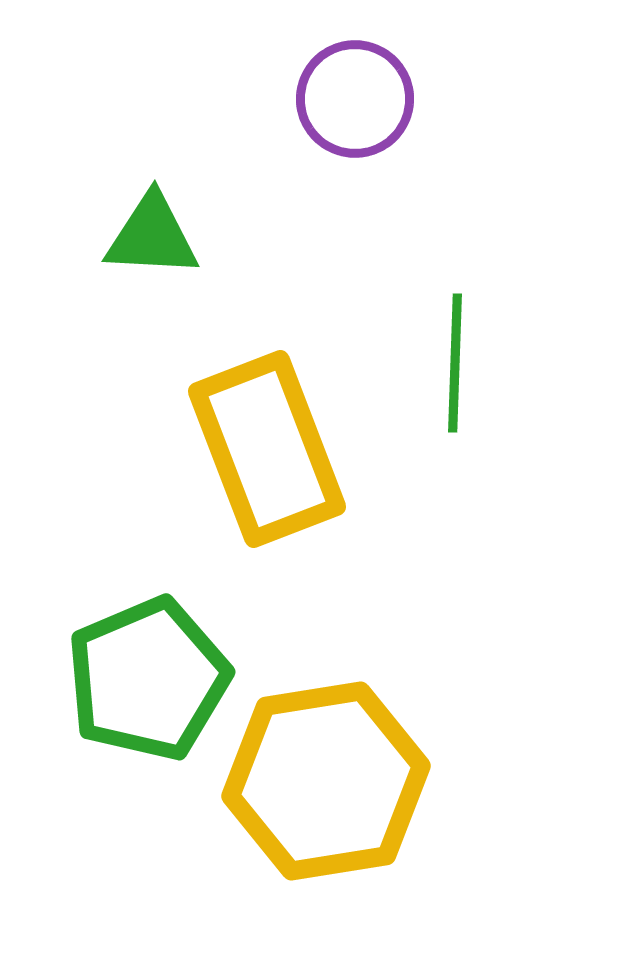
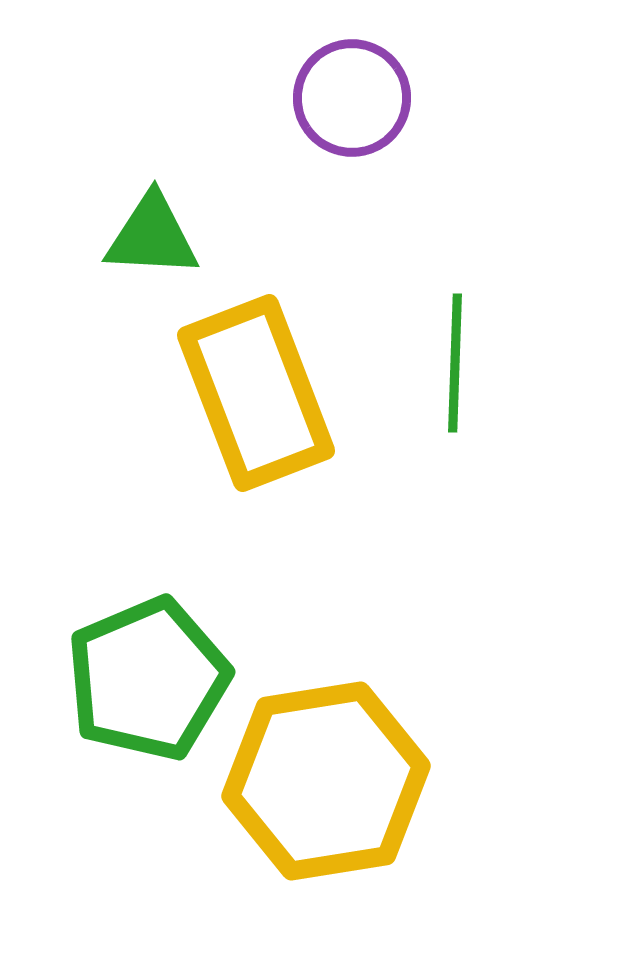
purple circle: moved 3 px left, 1 px up
yellow rectangle: moved 11 px left, 56 px up
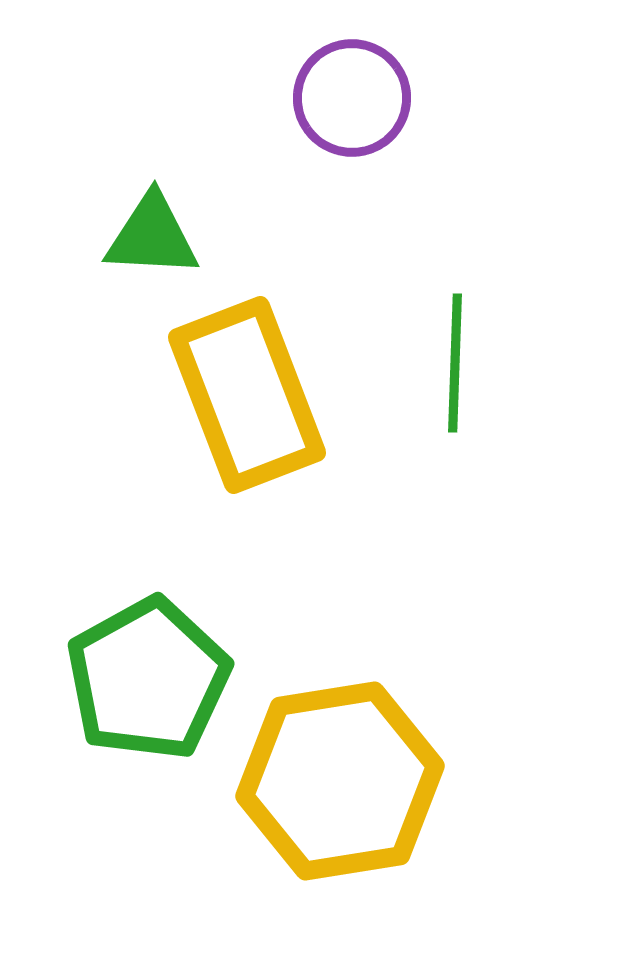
yellow rectangle: moved 9 px left, 2 px down
green pentagon: rotated 6 degrees counterclockwise
yellow hexagon: moved 14 px right
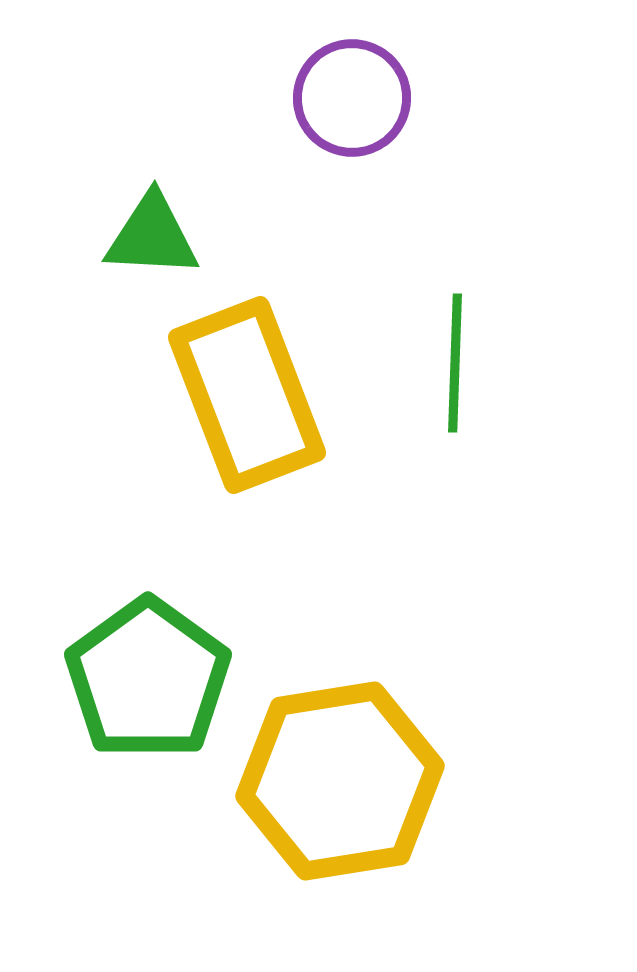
green pentagon: rotated 7 degrees counterclockwise
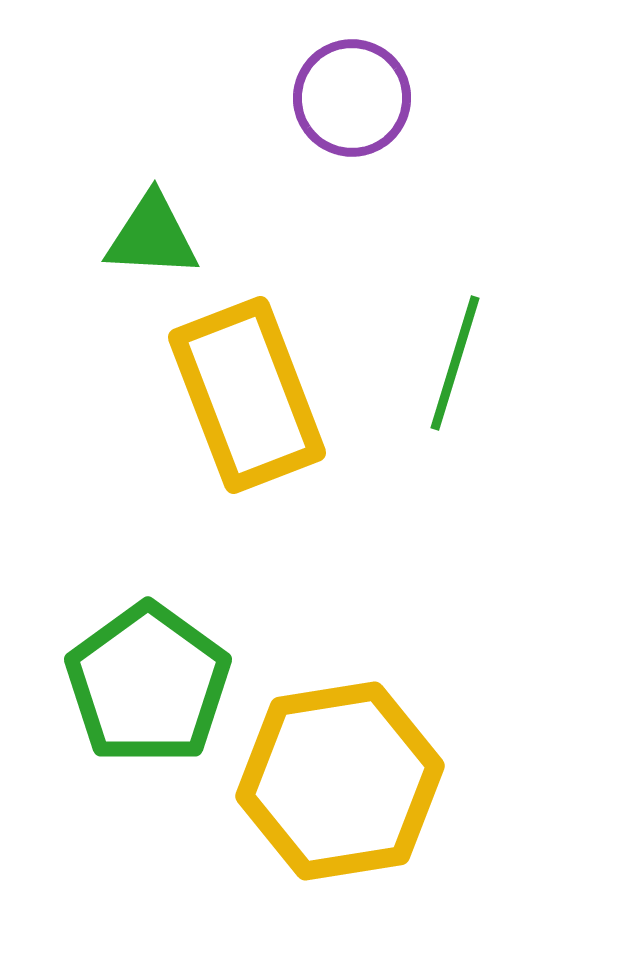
green line: rotated 15 degrees clockwise
green pentagon: moved 5 px down
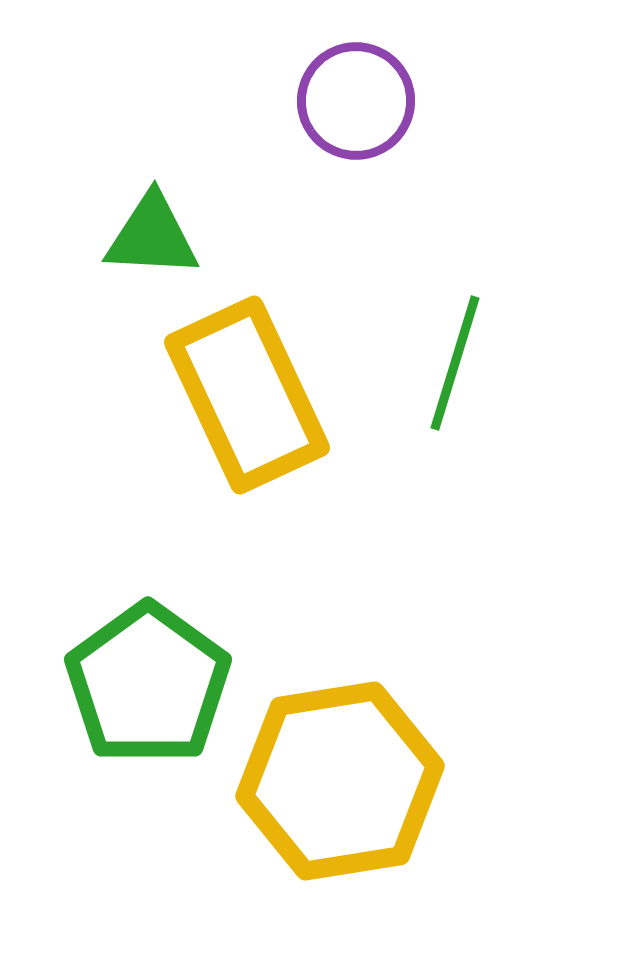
purple circle: moved 4 px right, 3 px down
yellow rectangle: rotated 4 degrees counterclockwise
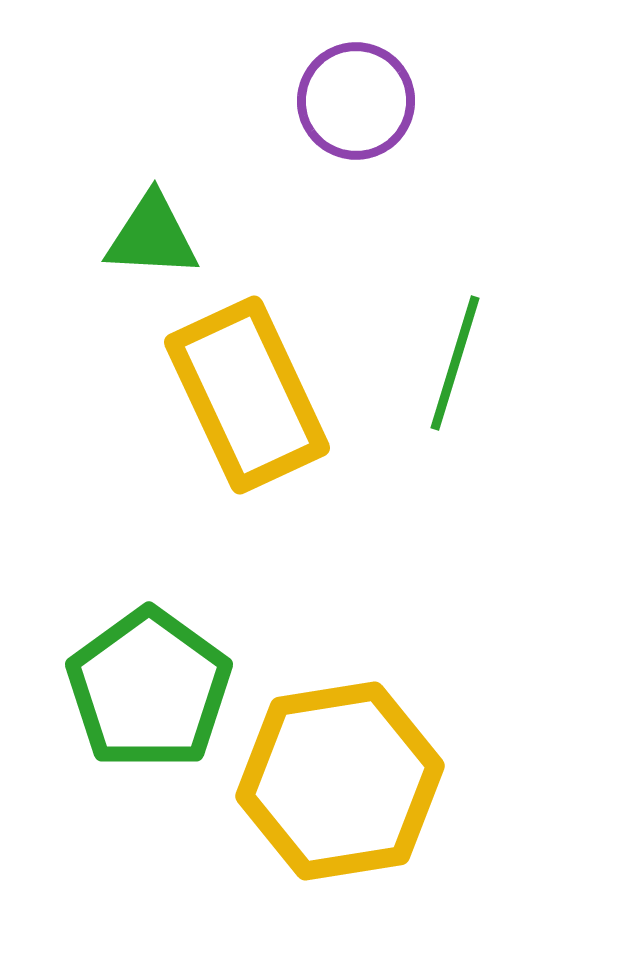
green pentagon: moved 1 px right, 5 px down
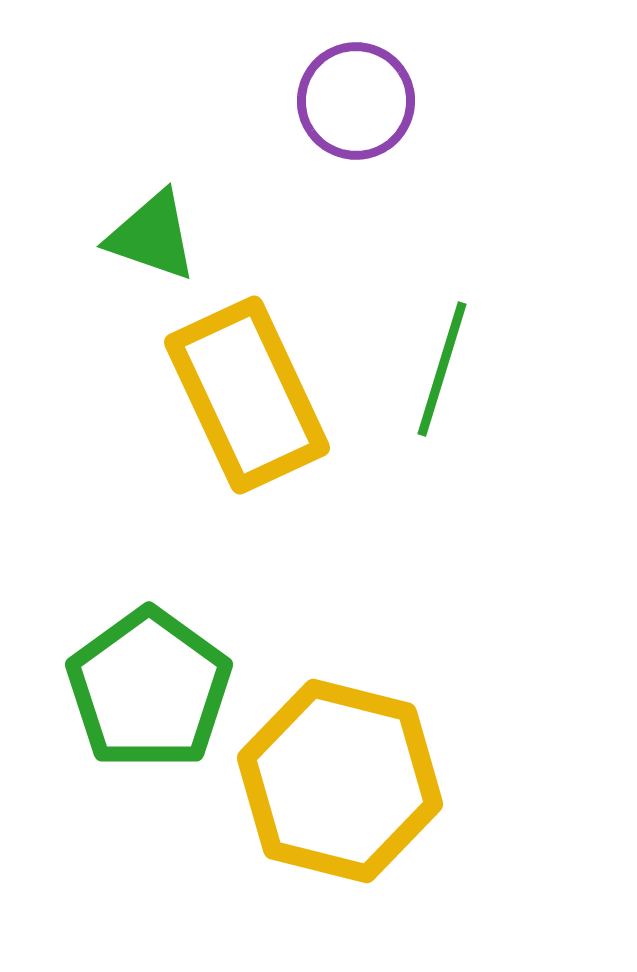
green triangle: rotated 16 degrees clockwise
green line: moved 13 px left, 6 px down
yellow hexagon: rotated 23 degrees clockwise
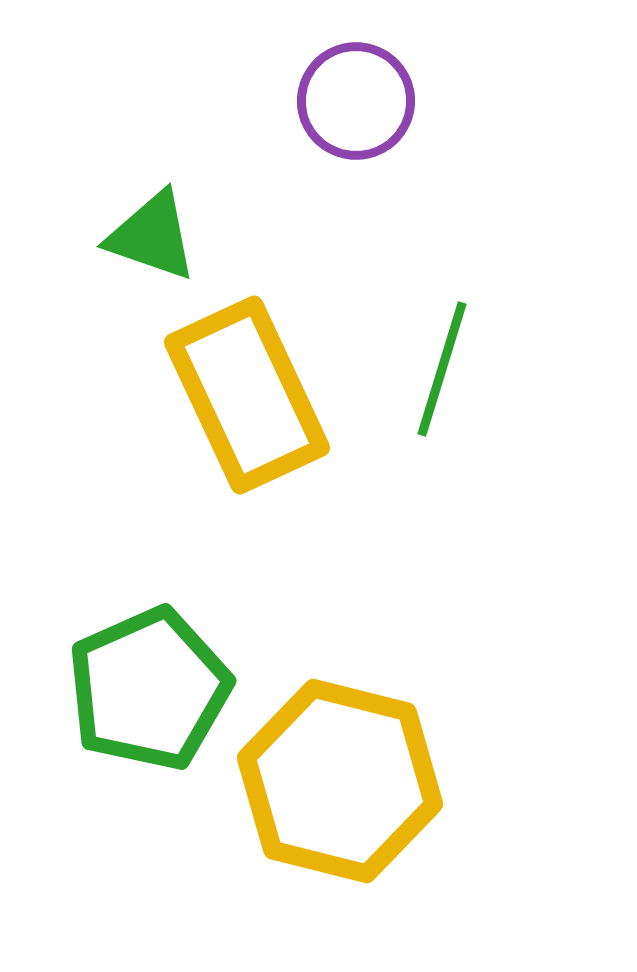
green pentagon: rotated 12 degrees clockwise
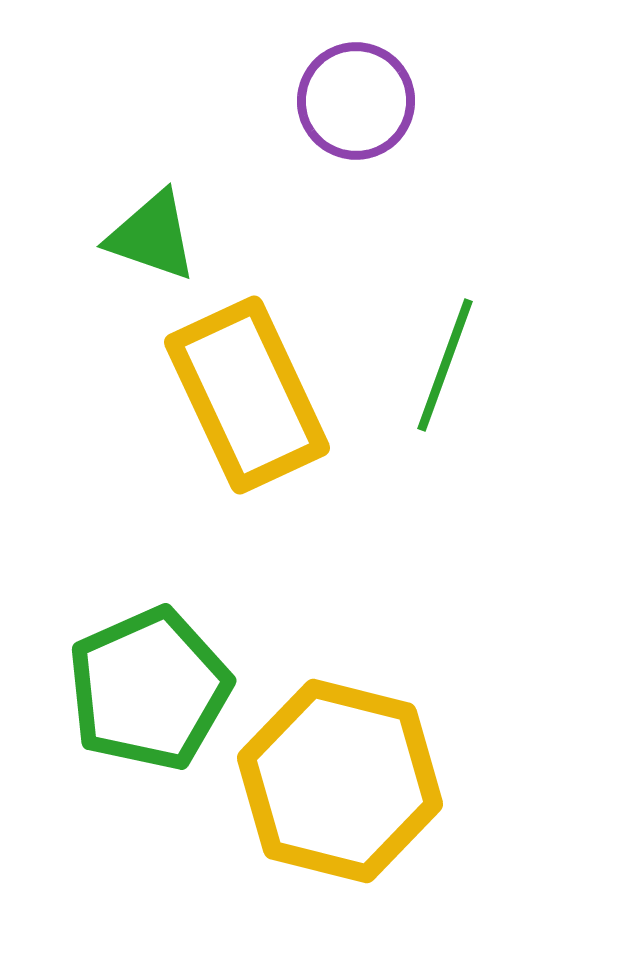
green line: moved 3 px right, 4 px up; rotated 3 degrees clockwise
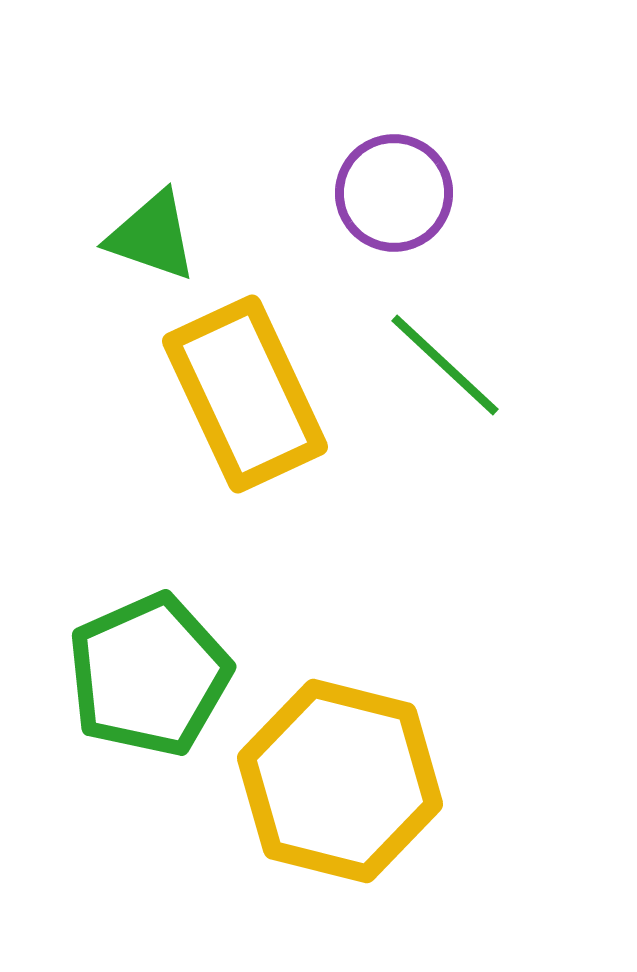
purple circle: moved 38 px right, 92 px down
green line: rotated 67 degrees counterclockwise
yellow rectangle: moved 2 px left, 1 px up
green pentagon: moved 14 px up
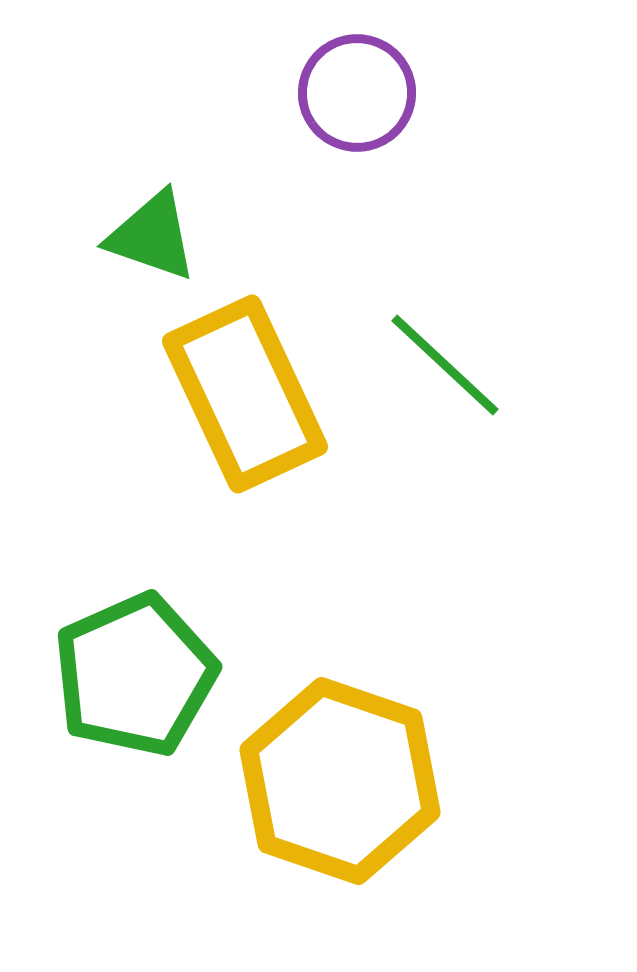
purple circle: moved 37 px left, 100 px up
green pentagon: moved 14 px left
yellow hexagon: rotated 5 degrees clockwise
